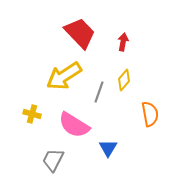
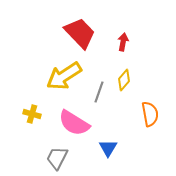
pink semicircle: moved 2 px up
gray trapezoid: moved 4 px right, 2 px up
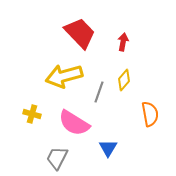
yellow arrow: rotated 18 degrees clockwise
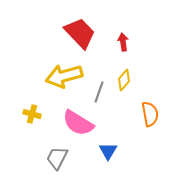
red arrow: rotated 18 degrees counterclockwise
pink semicircle: moved 4 px right
blue triangle: moved 3 px down
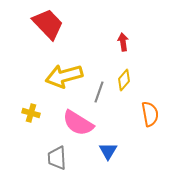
red trapezoid: moved 32 px left, 9 px up
yellow cross: moved 1 px left, 1 px up
gray trapezoid: rotated 30 degrees counterclockwise
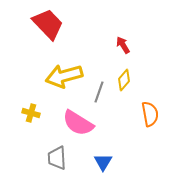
red arrow: moved 3 px down; rotated 24 degrees counterclockwise
blue triangle: moved 5 px left, 11 px down
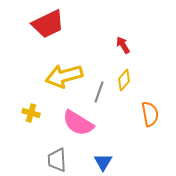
red trapezoid: rotated 108 degrees clockwise
gray trapezoid: moved 2 px down
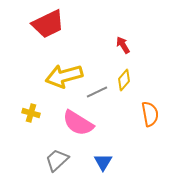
gray line: moved 2 px left; rotated 45 degrees clockwise
gray trapezoid: rotated 50 degrees clockwise
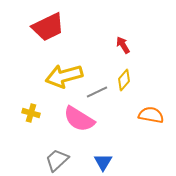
red trapezoid: moved 3 px down
orange semicircle: moved 1 px right, 1 px down; rotated 70 degrees counterclockwise
pink semicircle: moved 1 px right, 4 px up
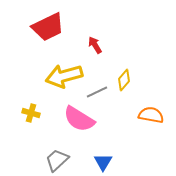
red arrow: moved 28 px left
